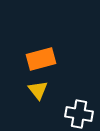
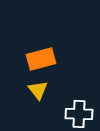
white cross: rotated 8 degrees counterclockwise
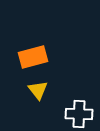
orange rectangle: moved 8 px left, 2 px up
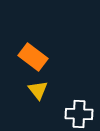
orange rectangle: rotated 52 degrees clockwise
